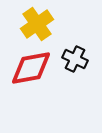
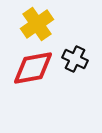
red diamond: moved 2 px right
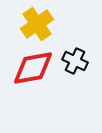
black cross: moved 2 px down
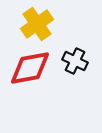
red diamond: moved 3 px left
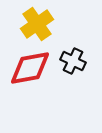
black cross: moved 2 px left
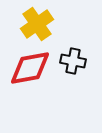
black cross: rotated 15 degrees counterclockwise
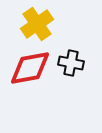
black cross: moved 2 px left, 2 px down
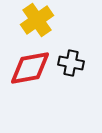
yellow cross: moved 4 px up
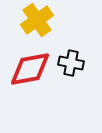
red diamond: moved 1 px down
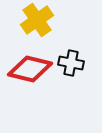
red diamond: rotated 24 degrees clockwise
